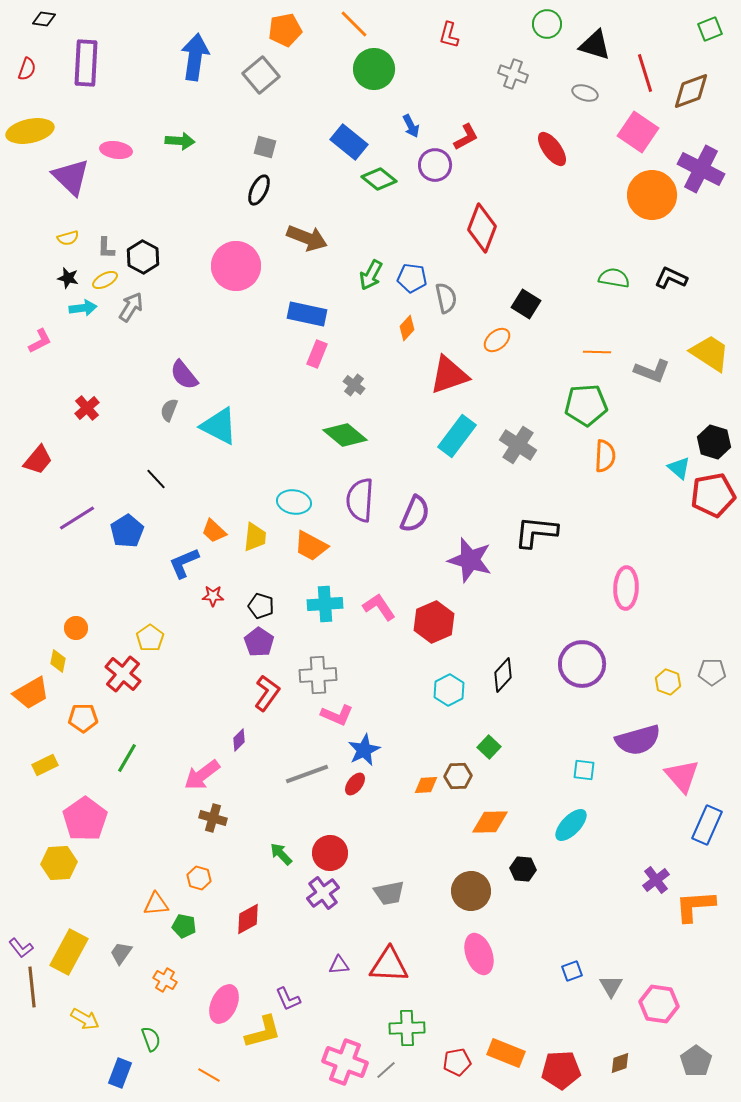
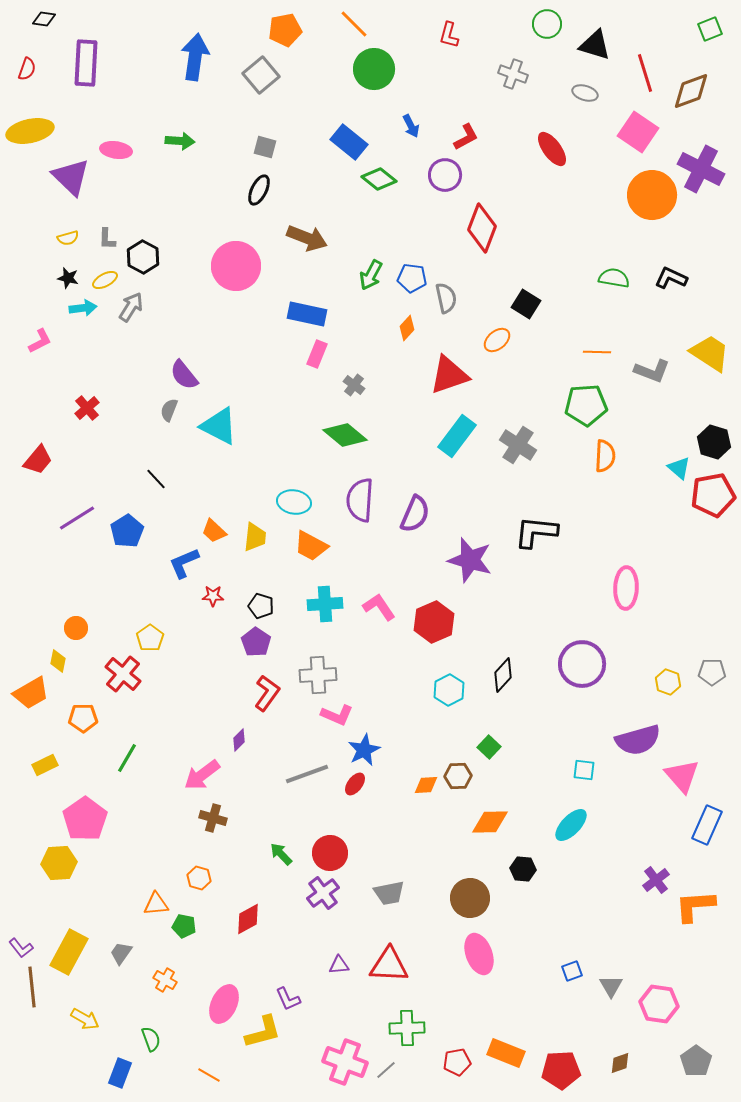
purple circle at (435, 165): moved 10 px right, 10 px down
gray L-shape at (106, 248): moved 1 px right, 9 px up
purple pentagon at (259, 642): moved 3 px left
brown circle at (471, 891): moved 1 px left, 7 px down
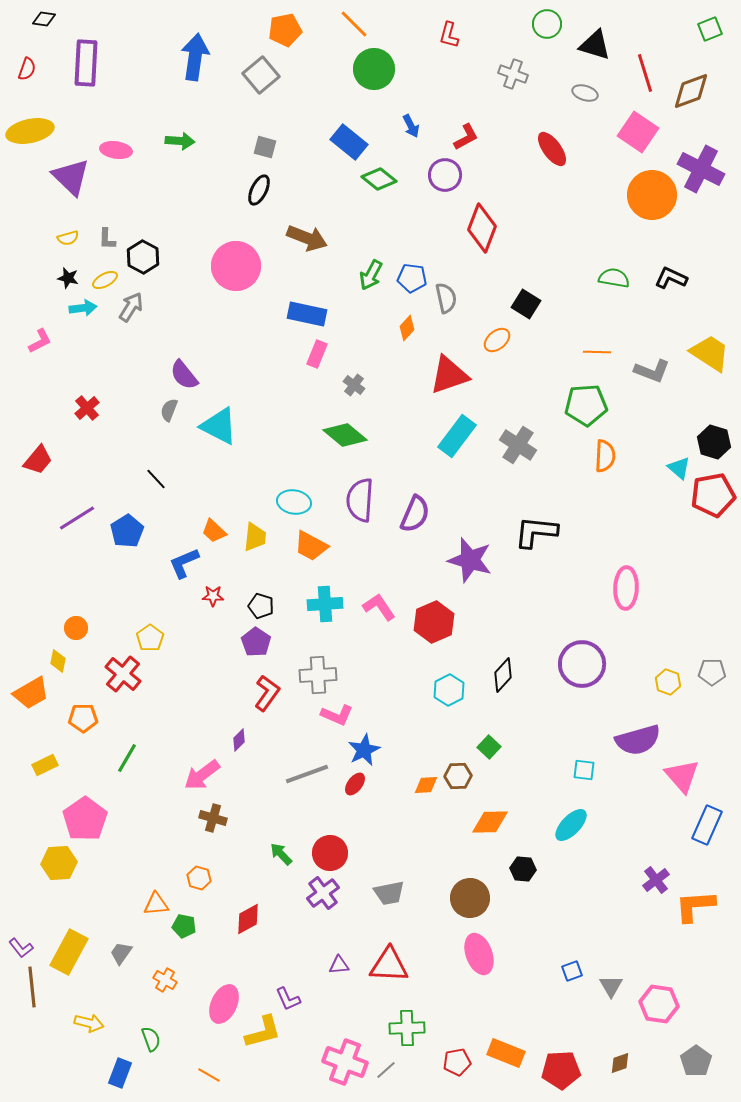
yellow arrow at (85, 1019): moved 4 px right, 4 px down; rotated 16 degrees counterclockwise
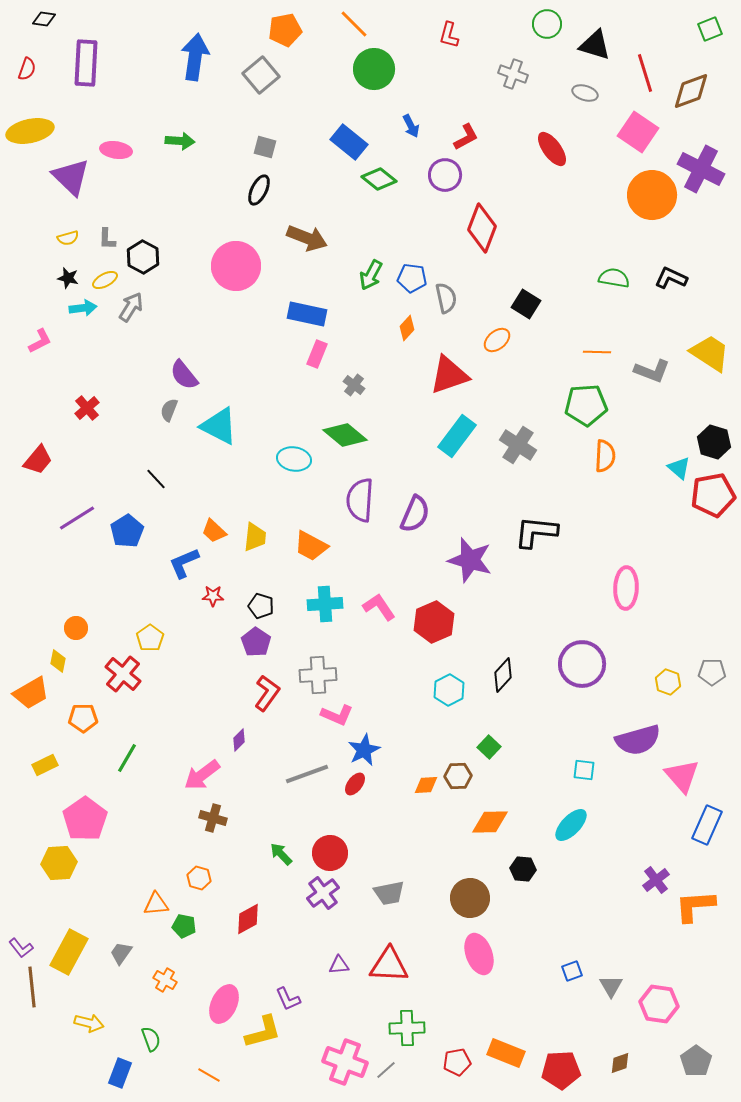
cyan ellipse at (294, 502): moved 43 px up
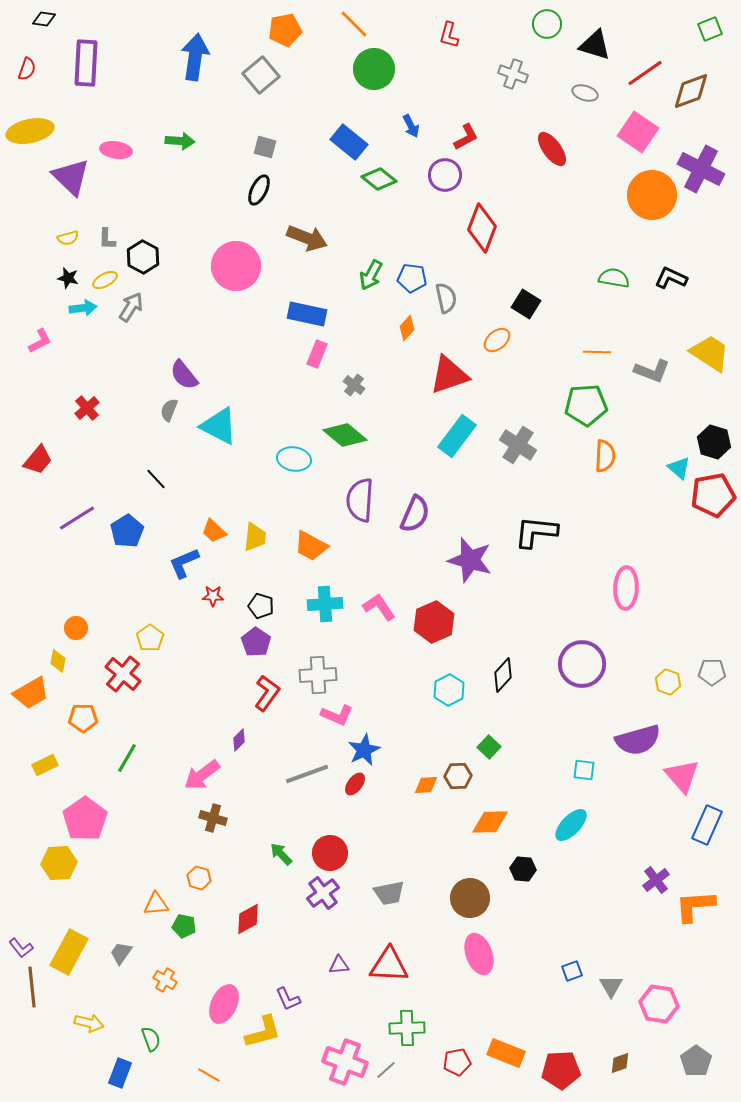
red line at (645, 73): rotated 72 degrees clockwise
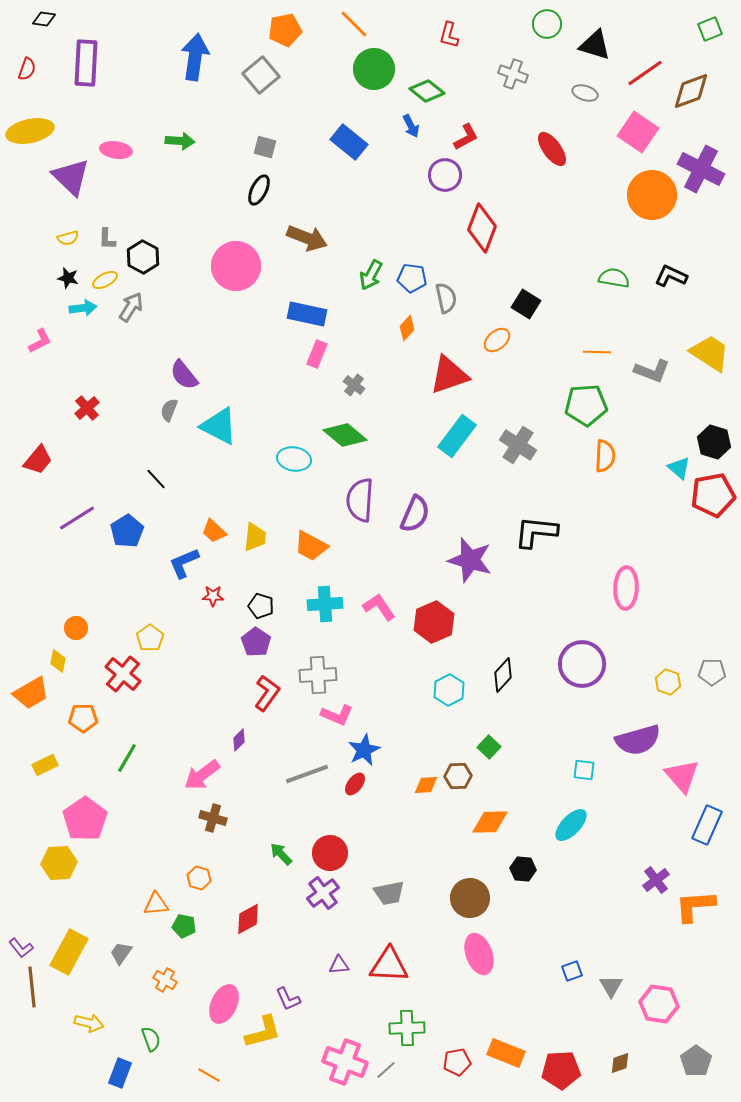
green diamond at (379, 179): moved 48 px right, 88 px up
black L-shape at (671, 278): moved 2 px up
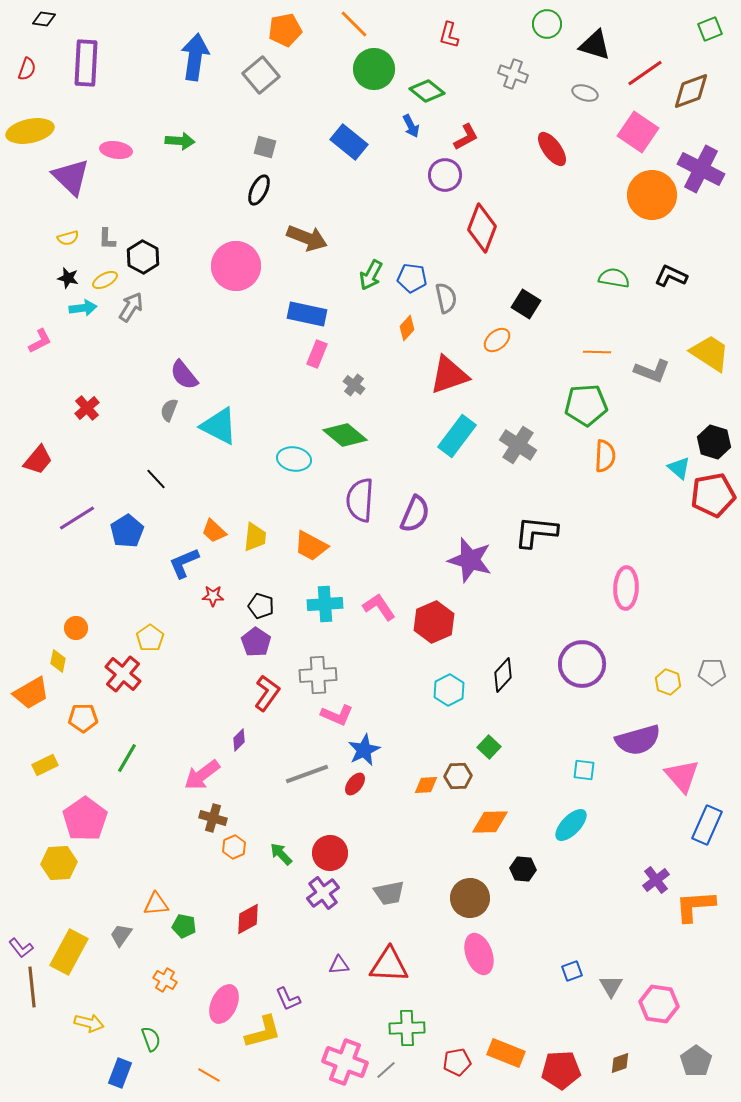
orange hexagon at (199, 878): moved 35 px right, 31 px up; rotated 20 degrees clockwise
gray trapezoid at (121, 953): moved 18 px up
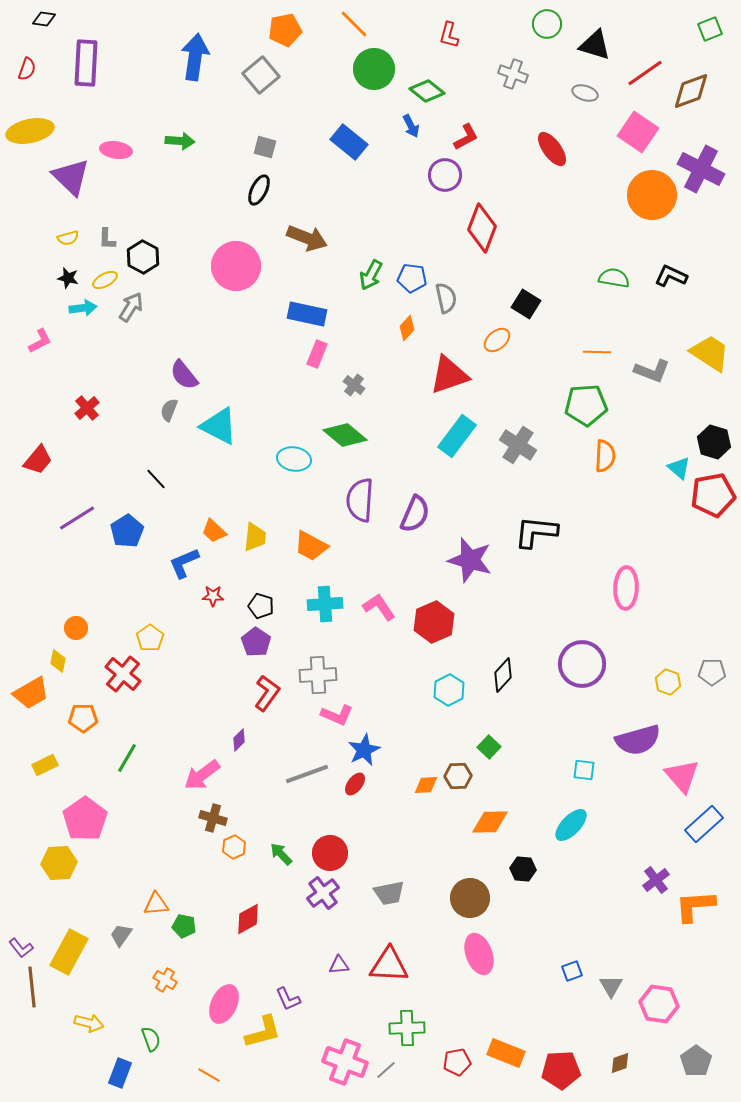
blue rectangle at (707, 825): moved 3 px left, 1 px up; rotated 24 degrees clockwise
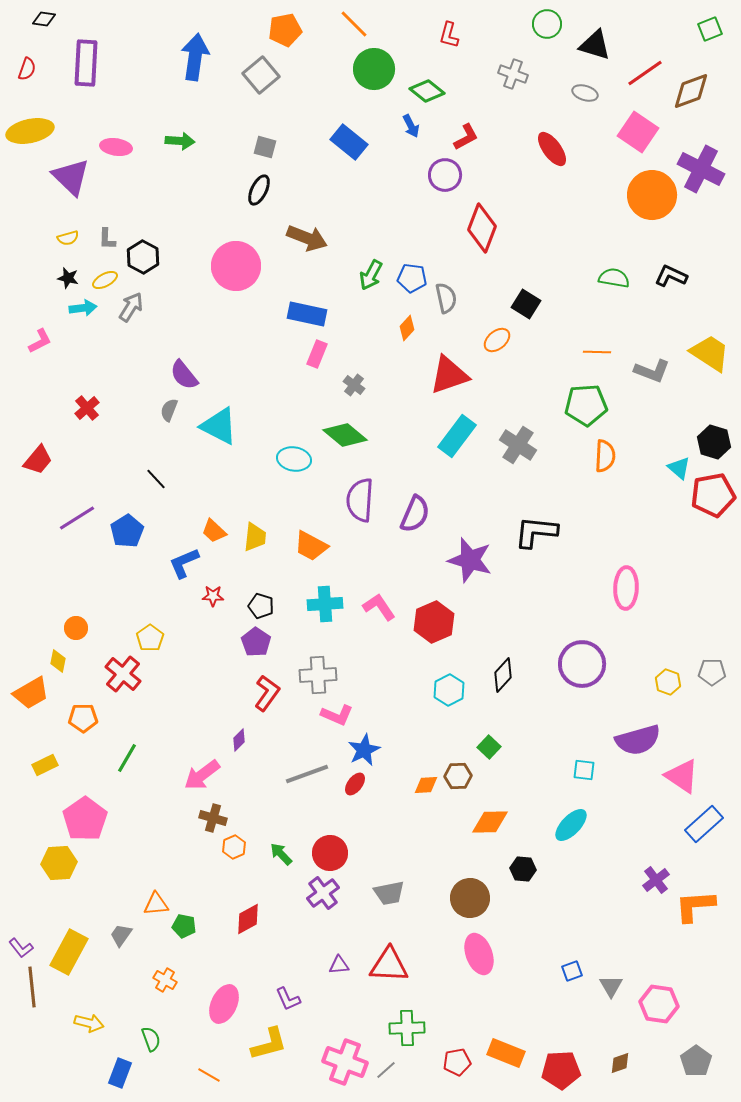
pink ellipse at (116, 150): moved 3 px up
pink triangle at (682, 776): rotated 15 degrees counterclockwise
yellow L-shape at (263, 1032): moved 6 px right, 12 px down
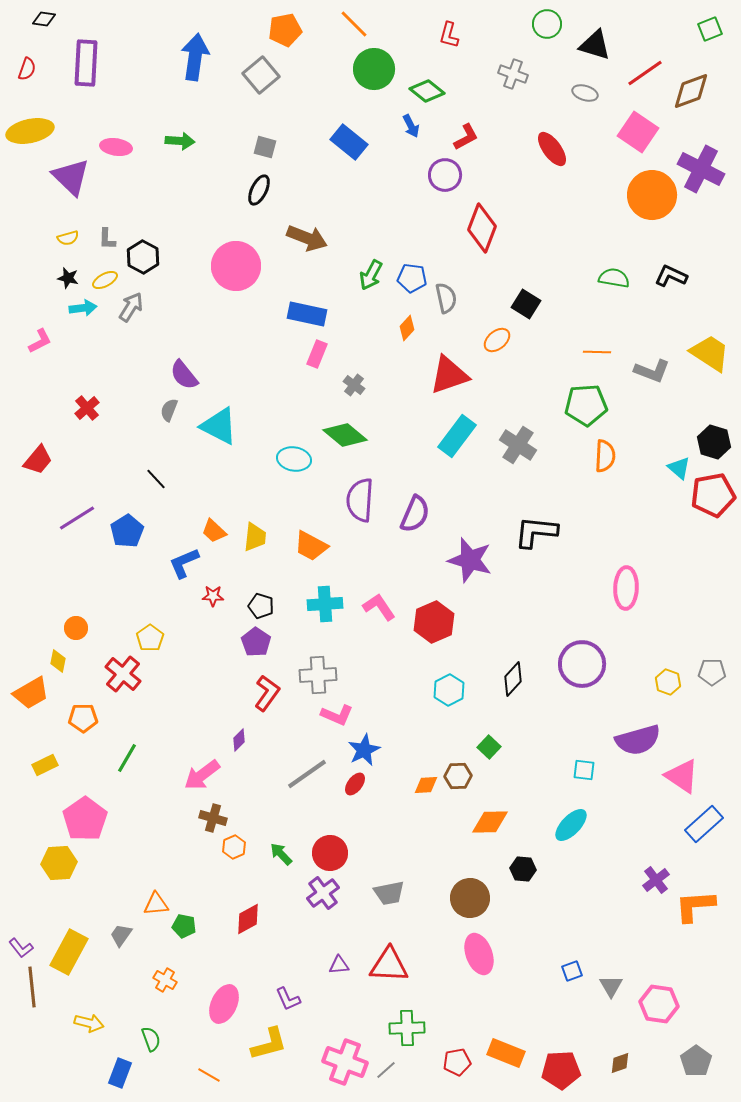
black diamond at (503, 675): moved 10 px right, 4 px down
gray line at (307, 774): rotated 15 degrees counterclockwise
